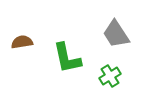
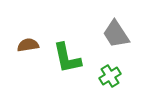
brown semicircle: moved 6 px right, 3 px down
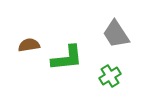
brown semicircle: moved 1 px right
green L-shape: rotated 84 degrees counterclockwise
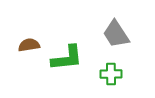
green cross: moved 1 px right, 2 px up; rotated 30 degrees clockwise
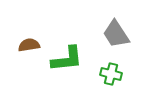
green L-shape: moved 1 px down
green cross: rotated 15 degrees clockwise
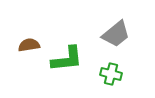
gray trapezoid: rotated 96 degrees counterclockwise
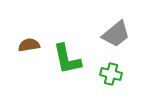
green L-shape: rotated 84 degrees clockwise
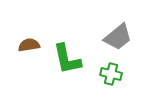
gray trapezoid: moved 2 px right, 3 px down
